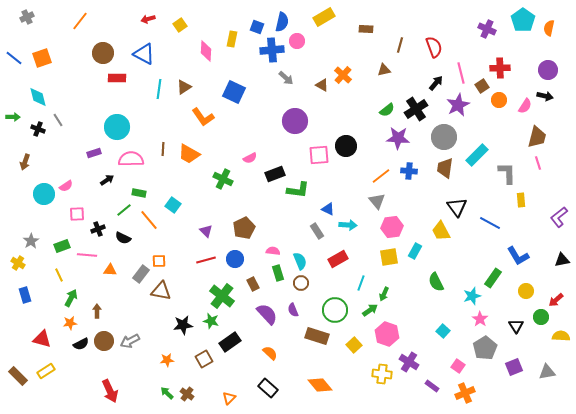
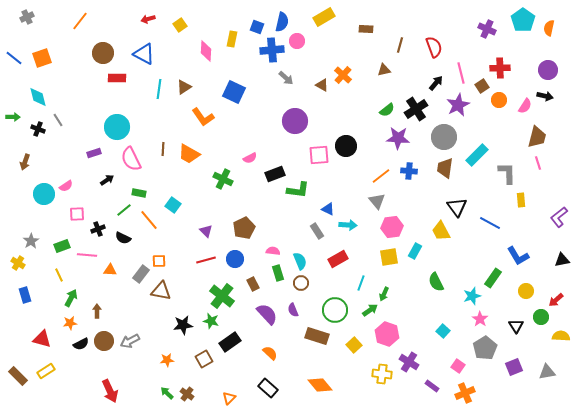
pink semicircle at (131, 159): rotated 115 degrees counterclockwise
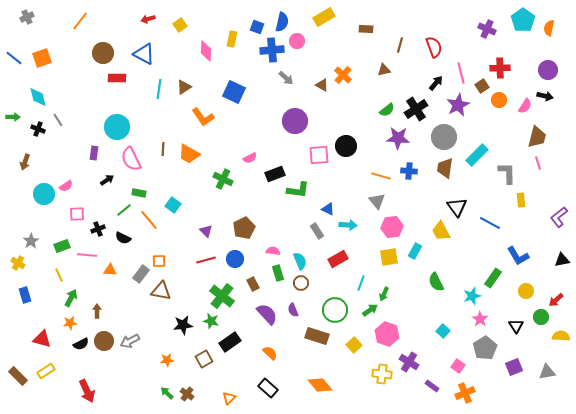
purple rectangle at (94, 153): rotated 64 degrees counterclockwise
orange line at (381, 176): rotated 54 degrees clockwise
red arrow at (110, 391): moved 23 px left
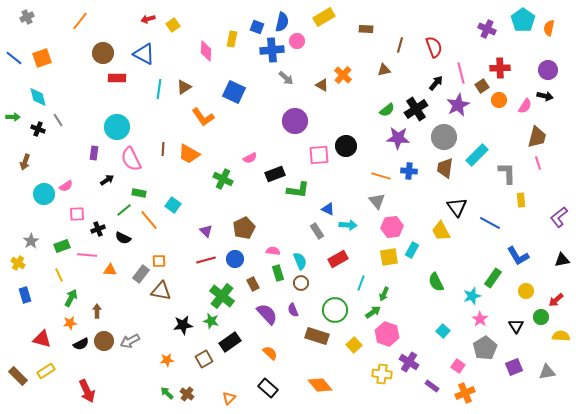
yellow square at (180, 25): moved 7 px left
cyan rectangle at (415, 251): moved 3 px left, 1 px up
green arrow at (370, 310): moved 3 px right, 2 px down
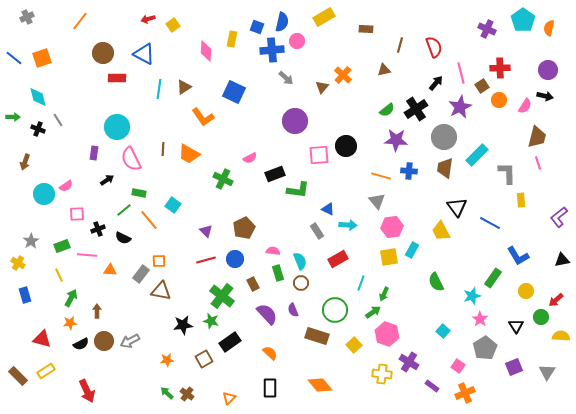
brown triangle at (322, 85): moved 2 px down; rotated 40 degrees clockwise
purple star at (458, 105): moved 2 px right, 2 px down
purple star at (398, 138): moved 2 px left, 2 px down
gray triangle at (547, 372): rotated 48 degrees counterclockwise
black rectangle at (268, 388): moved 2 px right; rotated 48 degrees clockwise
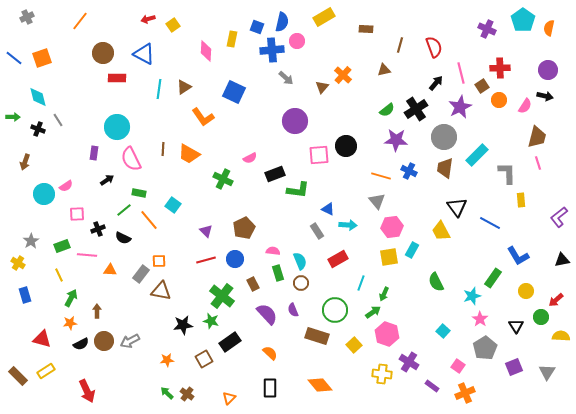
blue cross at (409, 171): rotated 21 degrees clockwise
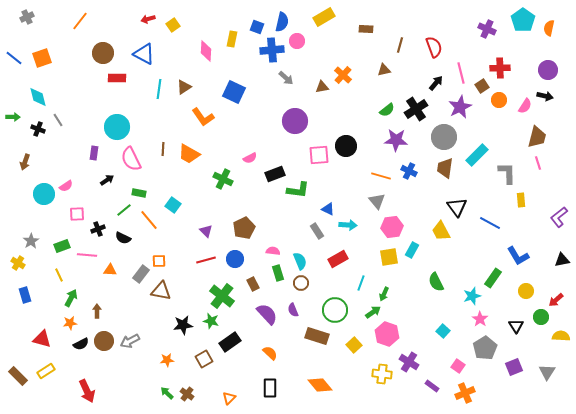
brown triangle at (322, 87): rotated 40 degrees clockwise
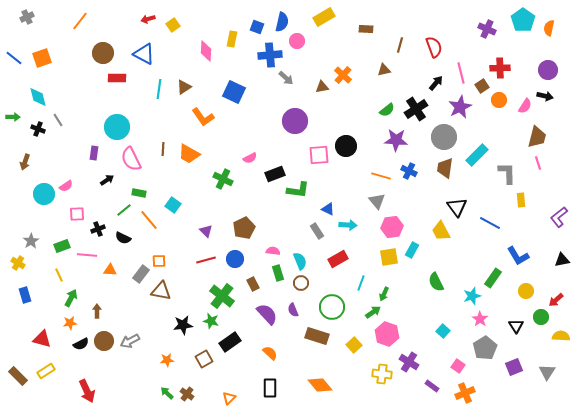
blue cross at (272, 50): moved 2 px left, 5 px down
green circle at (335, 310): moved 3 px left, 3 px up
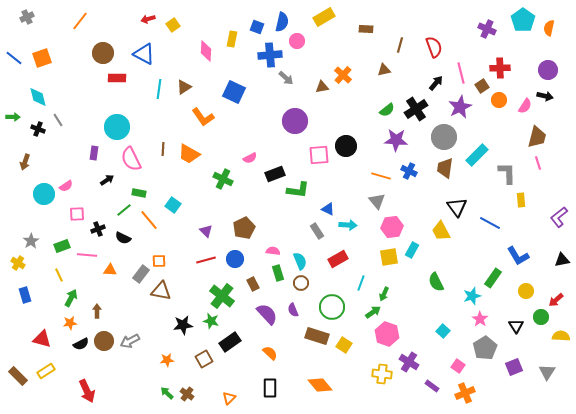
yellow square at (354, 345): moved 10 px left; rotated 14 degrees counterclockwise
